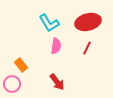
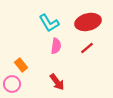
red line: rotated 24 degrees clockwise
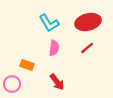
pink semicircle: moved 2 px left, 2 px down
orange rectangle: moved 6 px right; rotated 32 degrees counterclockwise
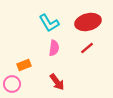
orange rectangle: moved 3 px left; rotated 40 degrees counterclockwise
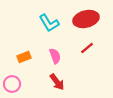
red ellipse: moved 2 px left, 3 px up
pink semicircle: moved 1 px right, 8 px down; rotated 28 degrees counterclockwise
orange rectangle: moved 8 px up
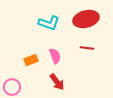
cyan L-shape: rotated 40 degrees counterclockwise
red line: rotated 48 degrees clockwise
orange rectangle: moved 7 px right, 3 px down
pink circle: moved 3 px down
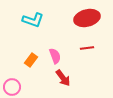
red ellipse: moved 1 px right, 1 px up
cyan L-shape: moved 16 px left, 3 px up
red line: rotated 16 degrees counterclockwise
orange rectangle: rotated 32 degrees counterclockwise
red arrow: moved 6 px right, 4 px up
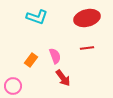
cyan L-shape: moved 4 px right, 3 px up
pink circle: moved 1 px right, 1 px up
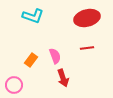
cyan L-shape: moved 4 px left, 1 px up
red arrow: rotated 18 degrees clockwise
pink circle: moved 1 px right, 1 px up
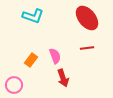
red ellipse: rotated 65 degrees clockwise
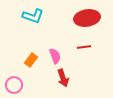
red ellipse: rotated 60 degrees counterclockwise
red line: moved 3 px left, 1 px up
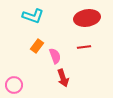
orange rectangle: moved 6 px right, 14 px up
